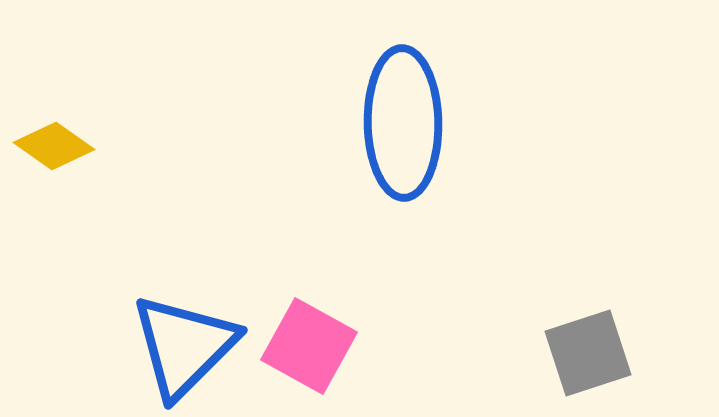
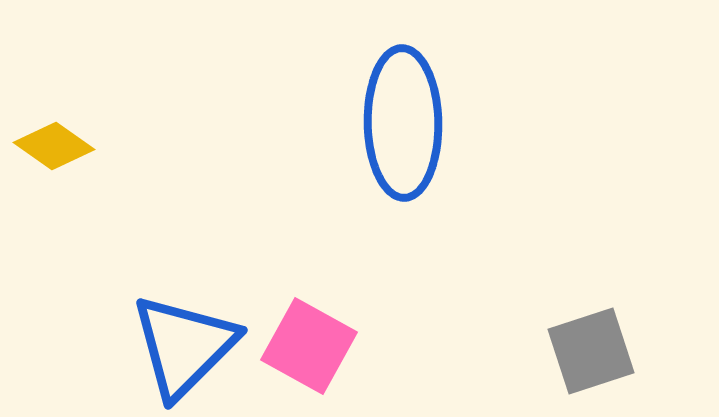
gray square: moved 3 px right, 2 px up
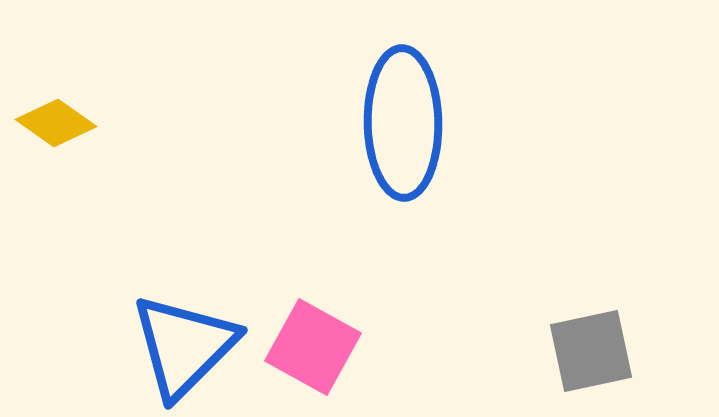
yellow diamond: moved 2 px right, 23 px up
pink square: moved 4 px right, 1 px down
gray square: rotated 6 degrees clockwise
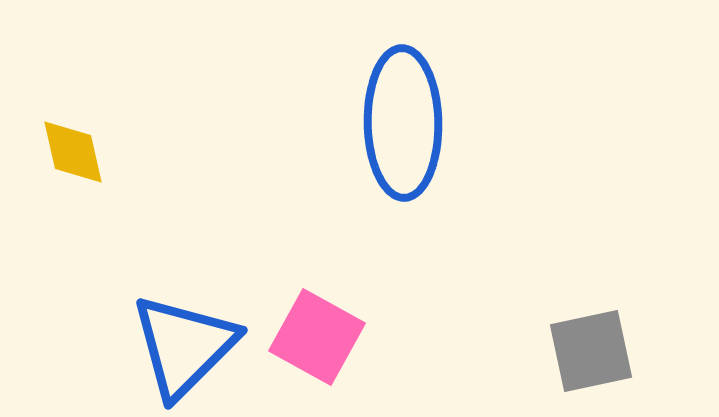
yellow diamond: moved 17 px right, 29 px down; rotated 42 degrees clockwise
pink square: moved 4 px right, 10 px up
